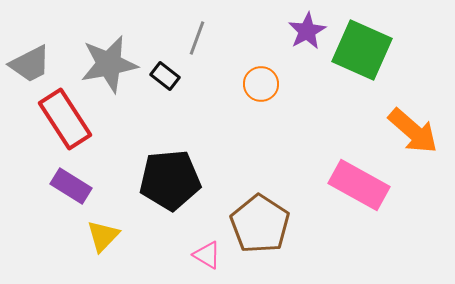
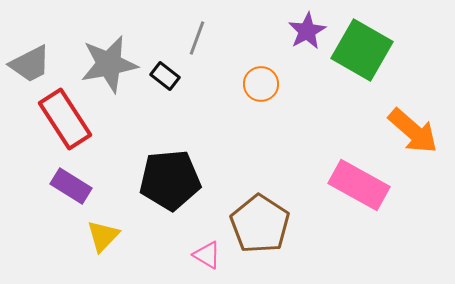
green square: rotated 6 degrees clockwise
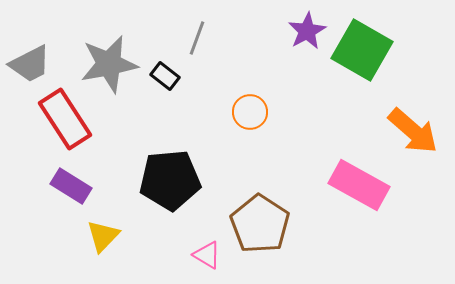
orange circle: moved 11 px left, 28 px down
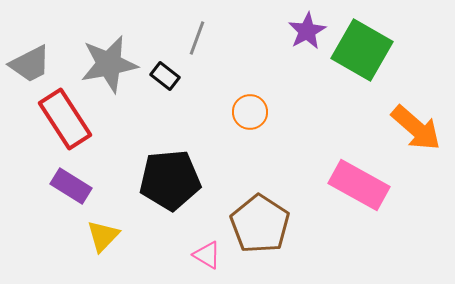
orange arrow: moved 3 px right, 3 px up
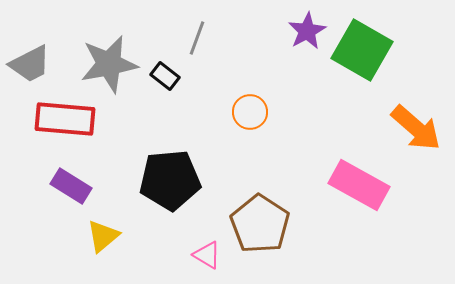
red rectangle: rotated 52 degrees counterclockwise
yellow triangle: rotated 6 degrees clockwise
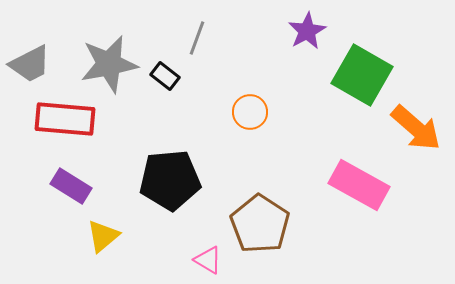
green square: moved 25 px down
pink triangle: moved 1 px right, 5 px down
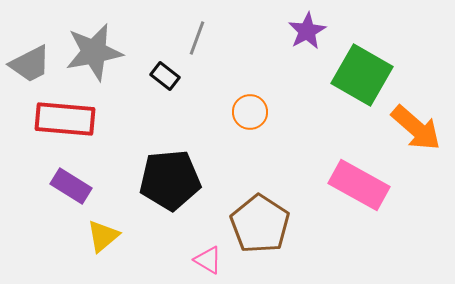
gray star: moved 15 px left, 12 px up
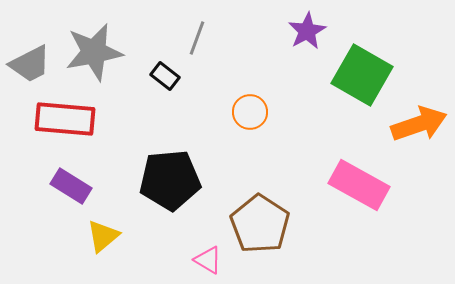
orange arrow: moved 3 px right, 4 px up; rotated 60 degrees counterclockwise
